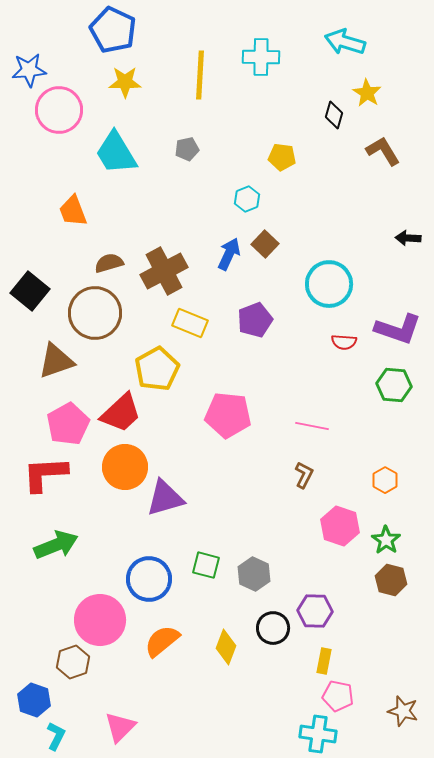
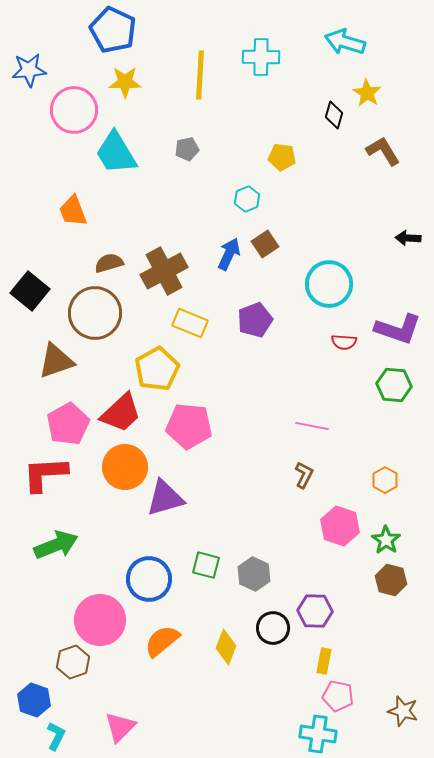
pink circle at (59, 110): moved 15 px right
brown square at (265, 244): rotated 12 degrees clockwise
pink pentagon at (228, 415): moved 39 px left, 11 px down
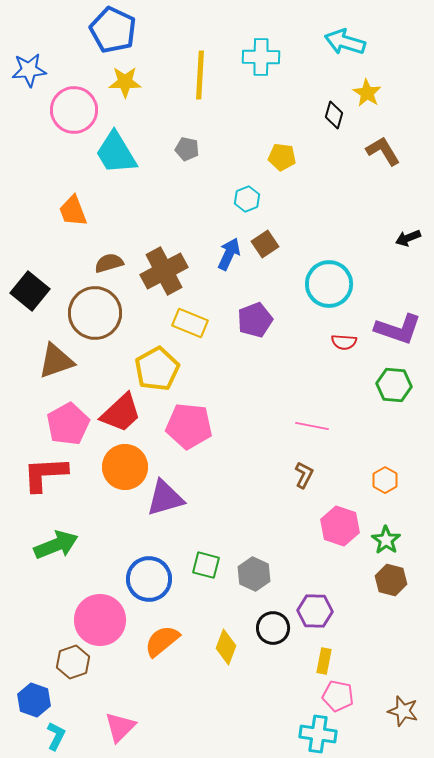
gray pentagon at (187, 149): rotated 25 degrees clockwise
black arrow at (408, 238): rotated 25 degrees counterclockwise
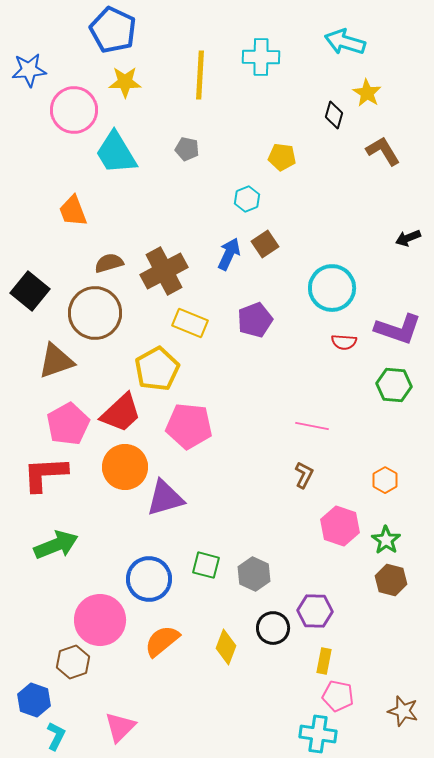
cyan circle at (329, 284): moved 3 px right, 4 px down
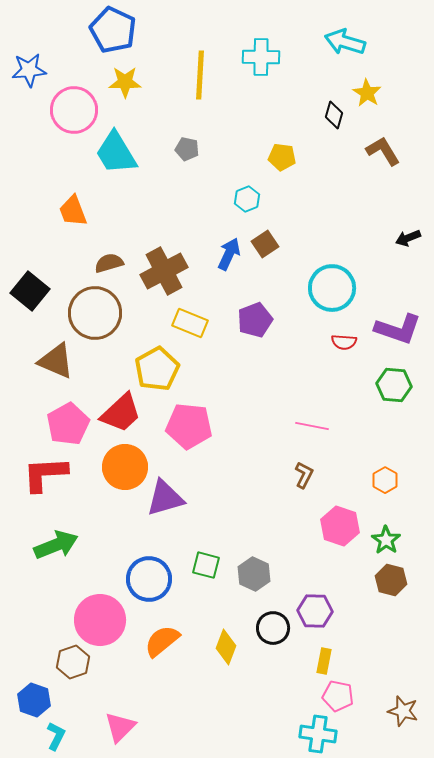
brown triangle at (56, 361): rotated 42 degrees clockwise
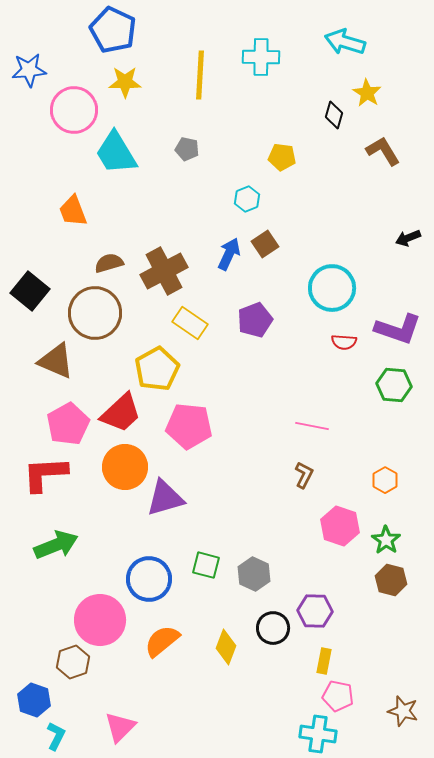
yellow rectangle at (190, 323): rotated 12 degrees clockwise
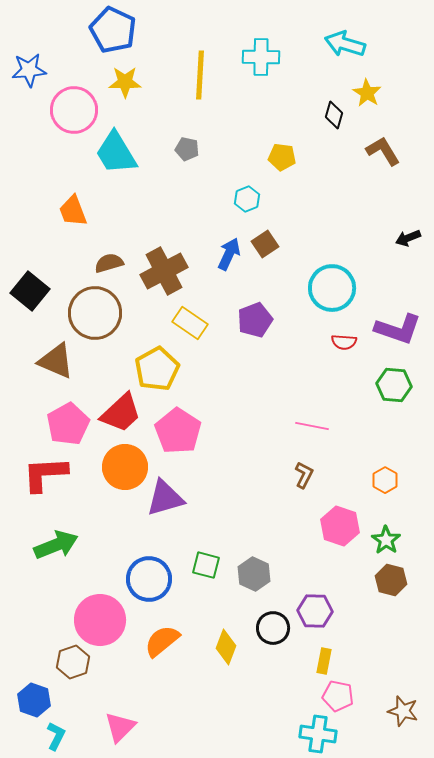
cyan arrow at (345, 42): moved 2 px down
pink pentagon at (189, 426): moved 11 px left, 5 px down; rotated 27 degrees clockwise
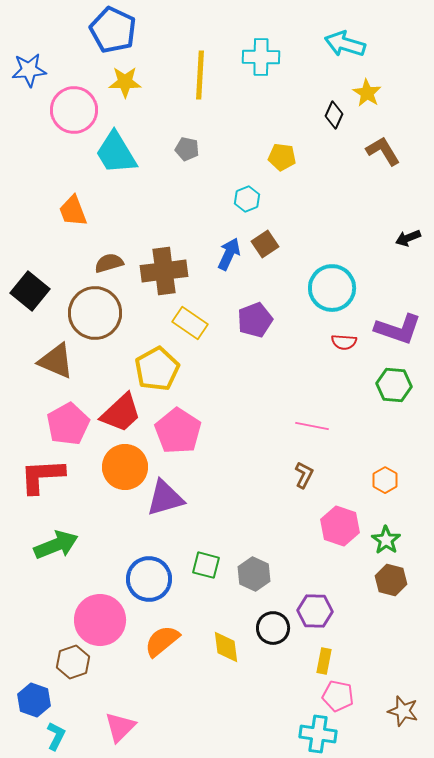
black diamond at (334, 115): rotated 8 degrees clockwise
brown cross at (164, 271): rotated 21 degrees clockwise
red L-shape at (45, 474): moved 3 px left, 2 px down
yellow diamond at (226, 647): rotated 28 degrees counterclockwise
